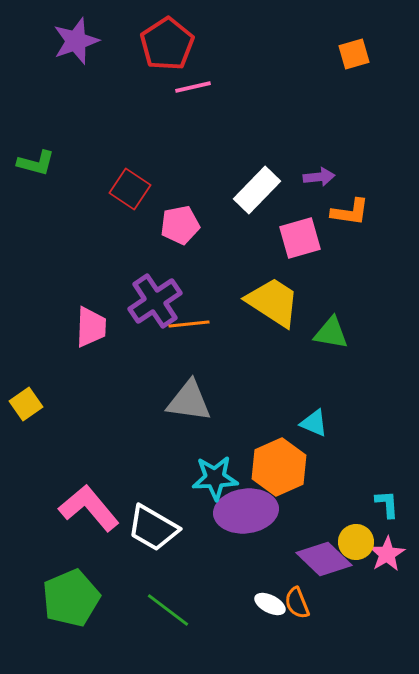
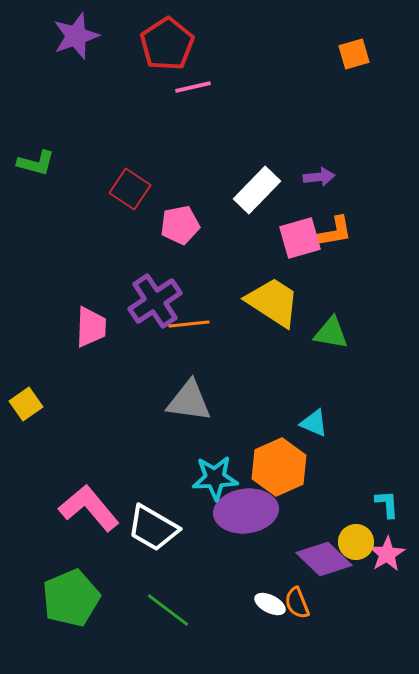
purple star: moved 5 px up
orange L-shape: moved 16 px left, 20 px down; rotated 18 degrees counterclockwise
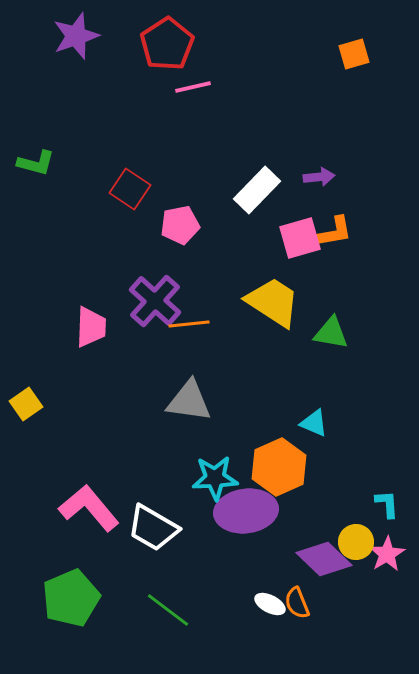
purple cross: rotated 14 degrees counterclockwise
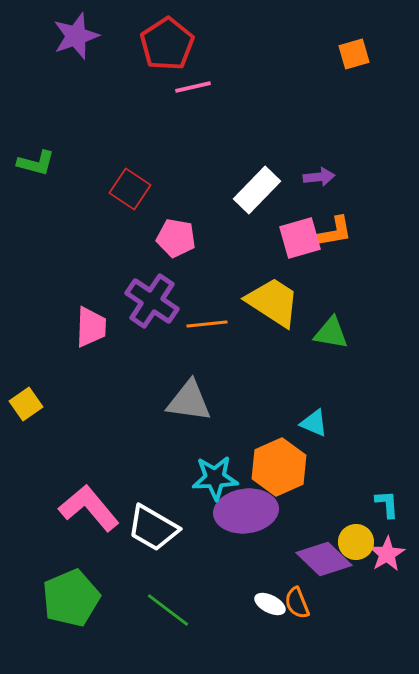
pink pentagon: moved 4 px left, 13 px down; rotated 21 degrees clockwise
purple cross: moved 3 px left; rotated 8 degrees counterclockwise
orange line: moved 18 px right
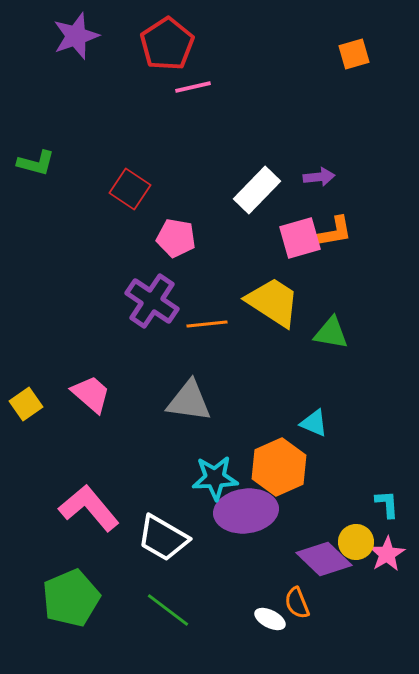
pink trapezoid: moved 67 px down; rotated 51 degrees counterclockwise
white trapezoid: moved 10 px right, 10 px down
white ellipse: moved 15 px down
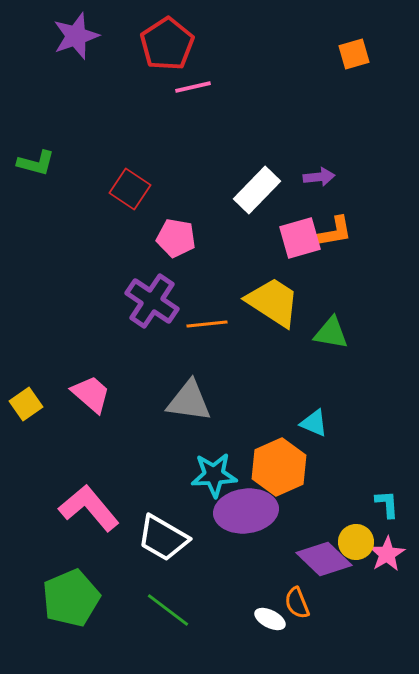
cyan star: moved 1 px left, 3 px up
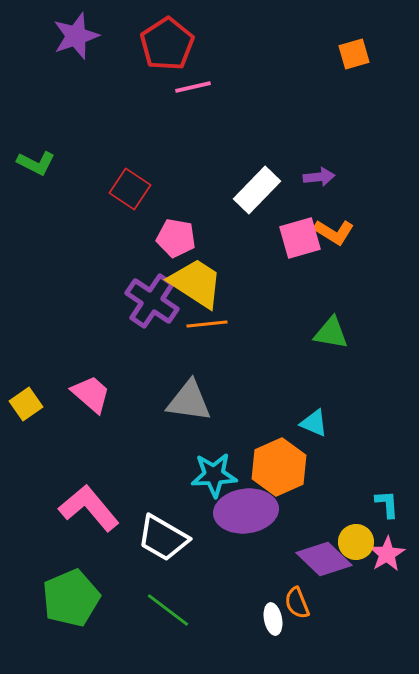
green L-shape: rotated 12 degrees clockwise
orange L-shape: rotated 42 degrees clockwise
yellow trapezoid: moved 77 px left, 19 px up
white ellipse: moved 3 px right; rotated 52 degrees clockwise
